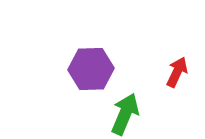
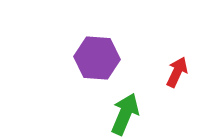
purple hexagon: moved 6 px right, 11 px up; rotated 6 degrees clockwise
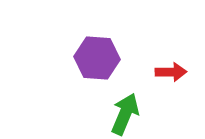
red arrow: moved 6 px left; rotated 64 degrees clockwise
